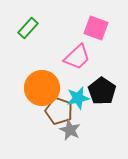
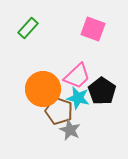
pink square: moved 3 px left, 1 px down
pink trapezoid: moved 19 px down
orange circle: moved 1 px right, 1 px down
cyan star: rotated 25 degrees clockwise
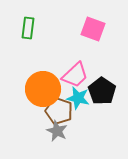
green rectangle: rotated 35 degrees counterclockwise
pink trapezoid: moved 2 px left, 1 px up
gray star: moved 13 px left, 1 px down
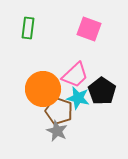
pink square: moved 4 px left
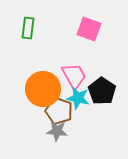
pink trapezoid: moved 1 px left, 1 px down; rotated 76 degrees counterclockwise
gray star: rotated 20 degrees counterclockwise
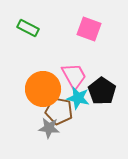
green rectangle: rotated 70 degrees counterclockwise
brown pentagon: rotated 8 degrees counterclockwise
gray star: moved 8 px left, 3 px up
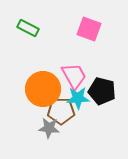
black pentagon: rotated 20 degrees counterclockwise
cyan star: rotated 15 degrees counterclockwise
brown pentagon: moved 2 px right; rotated 12 degrees counterclockwise
